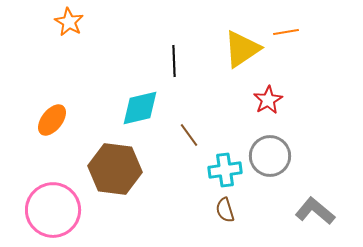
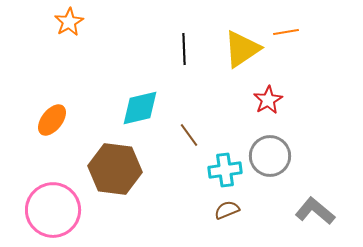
orange star: rotated 12 degrees clockwise
black line: moved 10 px right, 12 px up
brown semicircle: moved 2 px right; rotated 85 degrees clockwise
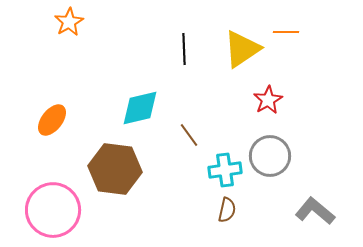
orange line: rotated 10 degrees clockwise
brown semicircle: rotated 125 degrees clockwise
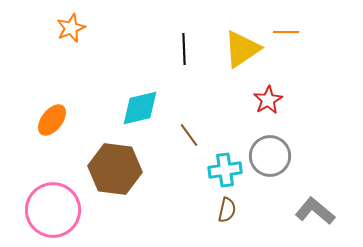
orange star: moved 2 px right, 6 px down; rotated 8 degrees clockwise
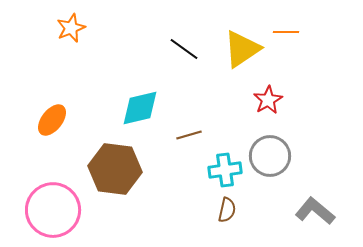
black line: rotated 52 degrees counterclockwise
brown line: rotated 70 degrees counterclockwise
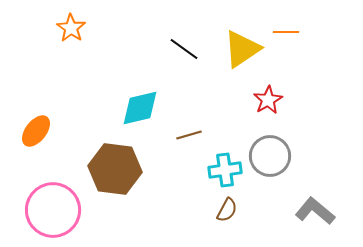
orange star: rotated 16 degrees counterclockwise
orange ellipse: moved 16 px left, 11 px down
brown semicircle: rotated 15 degrees clockwise
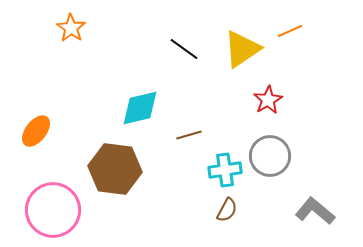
orange line: moved 4 px right, 1 px up; rotated 25 degrees counterclockwise
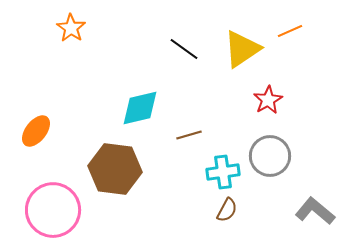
cyan cross: moved 2 px left, 2 px down
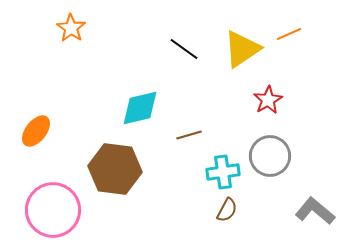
orange line: moved 1 px left, 3 px down
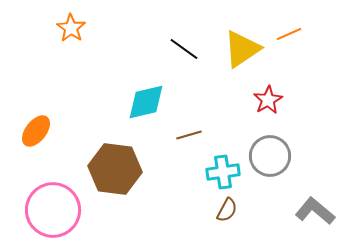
cyan diamond: moved 6 px right, 6 px up
